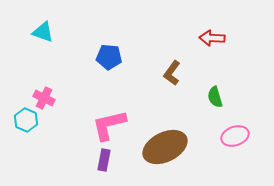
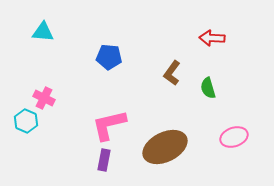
cyan triangle: rotated 15 degrees counterclockwise
green semicircle: moved 7 px left, 9 px up
cyan hexagon: moved 1 px down
pink ellipse: moved 1 px left, 1 px down
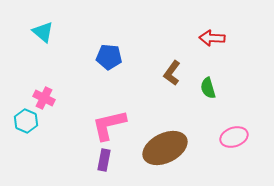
cyan triangle: rotated 35 degrees clockwise
brown ellipse: moved 1 px down
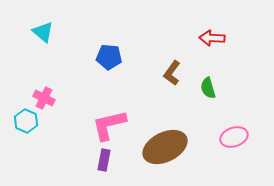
brown ellipse: moved 1 px up
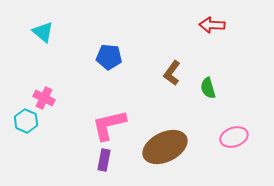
red arrow: moved 13 px up
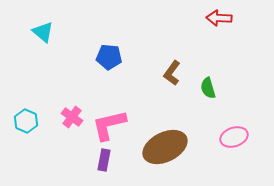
red arrow: moved 7 px right, 7 px up
pink cross: moved 28 px right, 19 px down; rotated 10 degrees clockwise
